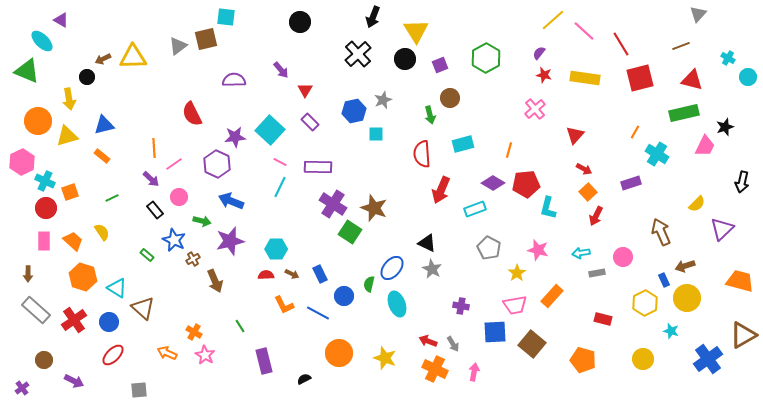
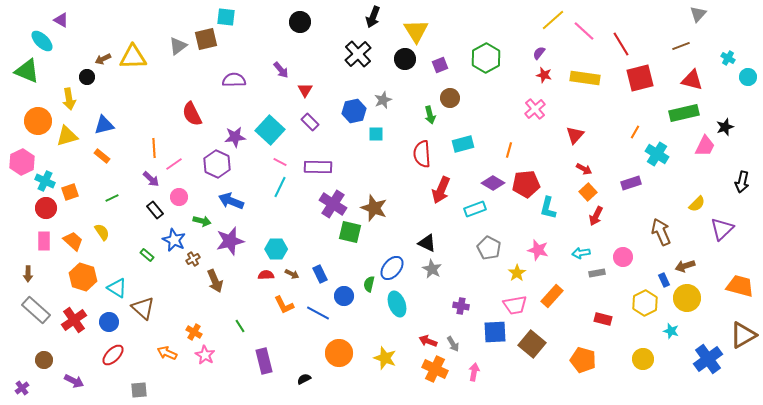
green square at (350, 232): rotated 20 degrees counterclockwise
orange trapezoid at (740, 281): moved 5 px down
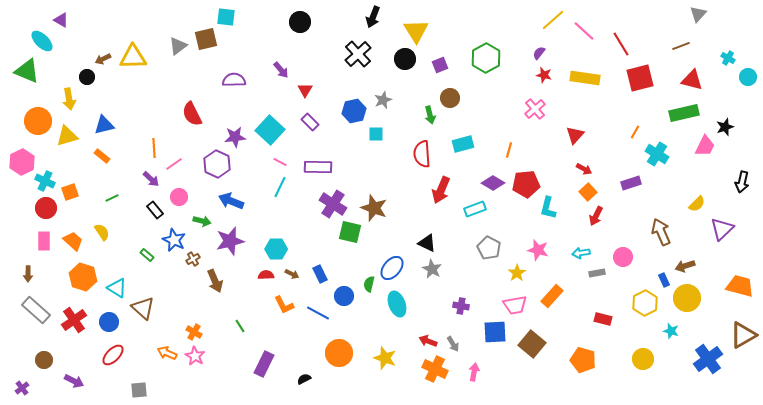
pink star at (205, 355): moved 10 px left, 1 px down
purple rectangle at (264, 361): moved 3 px down; rotated 40 degrees clockwise
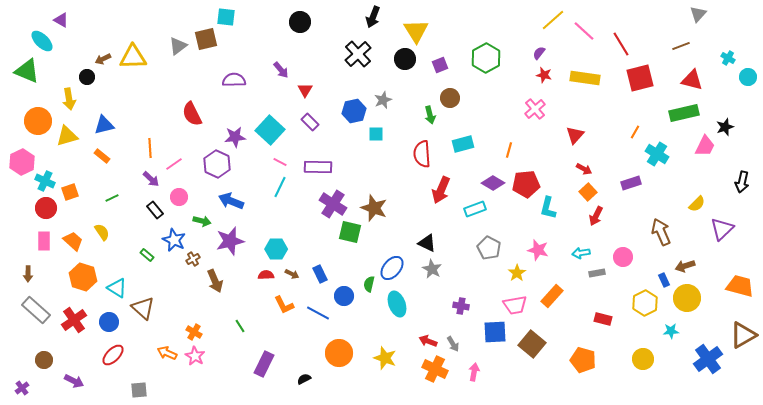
orange line at (154, 148): moved 4 px left
cyan star at (671, 331): rotated 21 degrees counterclockwise
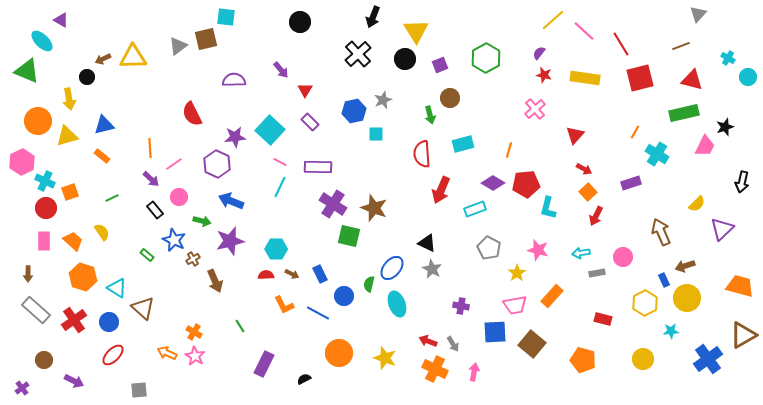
green square at (350, 232): moved 1 px left, 4 px down
